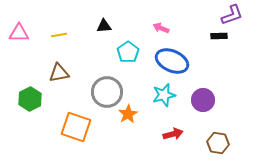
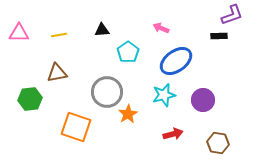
black triangle: moved 2 px left, 4 px down
blue ellipse: moved 4 px right; rotated 60 degrees counterclockwise
brown triangle: moved 2 px left
green hexagon: rotated 20 degrees clockwise
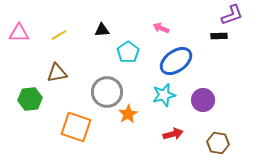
yellow line: rotated 21 degrees counterclockwise
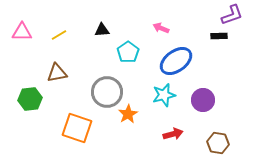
pink triangle: moved 3 px right, 1 px up
orange square: moved 1 px right, 1 px down
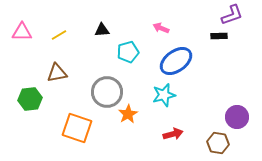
cyan pentagon: rotated 20 degrees clockwise
purple circle: moved 34 px right, 17 px down
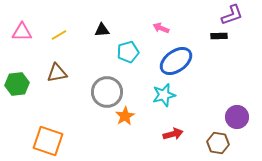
green hexagon: moved 13 px left, 15 px up
orange star: moved 3 px left, 2 px down
orange square: moved 29 px left, 13 px down
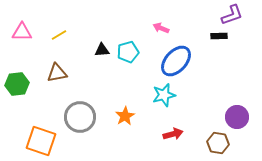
black triangle: moved 20 px down
blue ellipse: rotated 12 degrees counterclockwise
gray circle: moved 27 px left, 25 px down
orange square: moved 7 px left
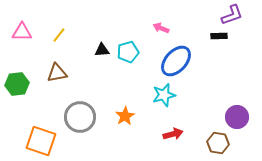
yellow line: rotated 21 degrees counterclockwise
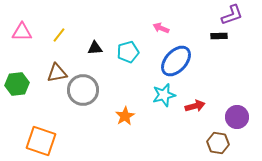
black triangle: moved 7 px left, 2 px up
gray circle: moved 3 px right, 27 px up
red arrow: moved 22 px right, 28 px up
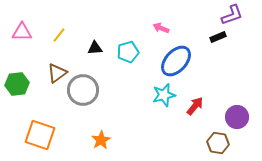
black rectangle: moved 1 px left, 1 px down; rotated 21 degrees counterclockwise
brown triangle: rotated 25 degrees counterclockwise
red arrow: rotated 36 degrees counterclockwise
orange star: moved 24 px left, 24 px down
orange square: moved 1 px left, 6 px up
